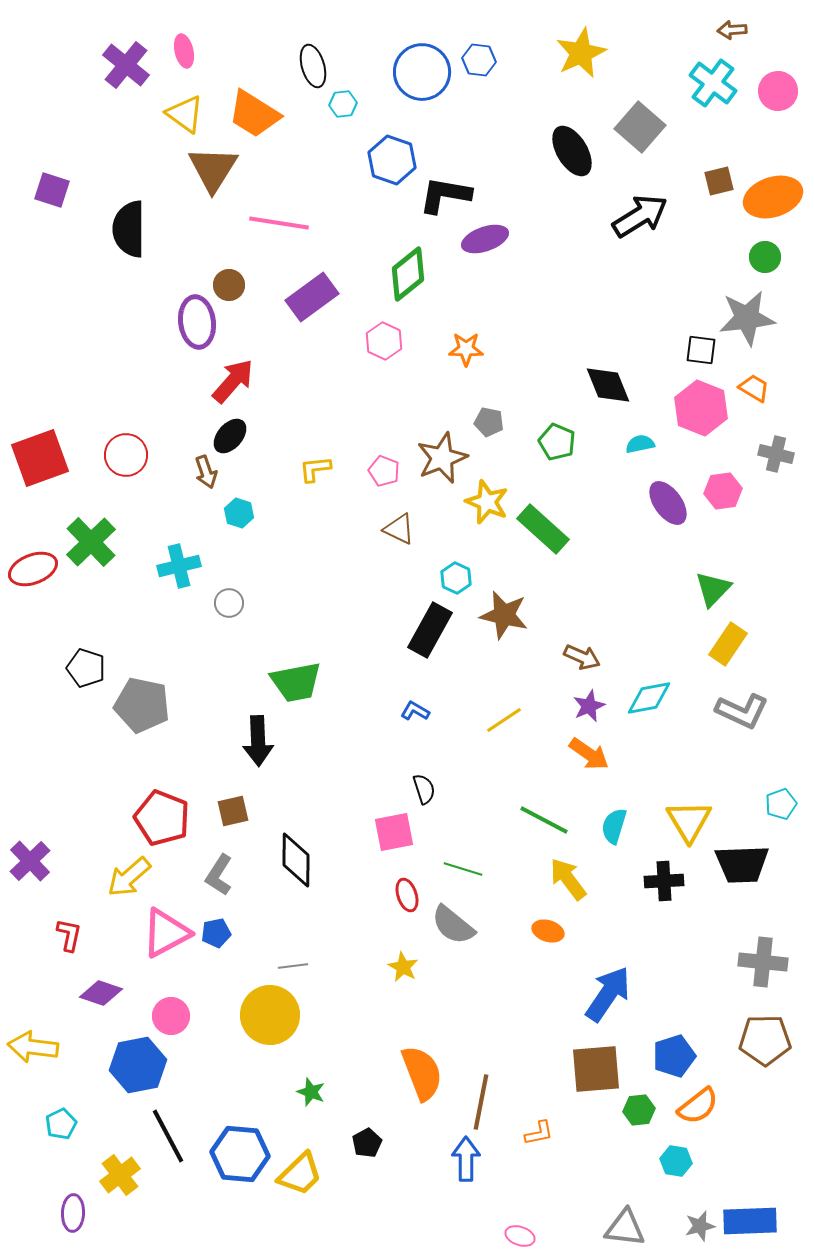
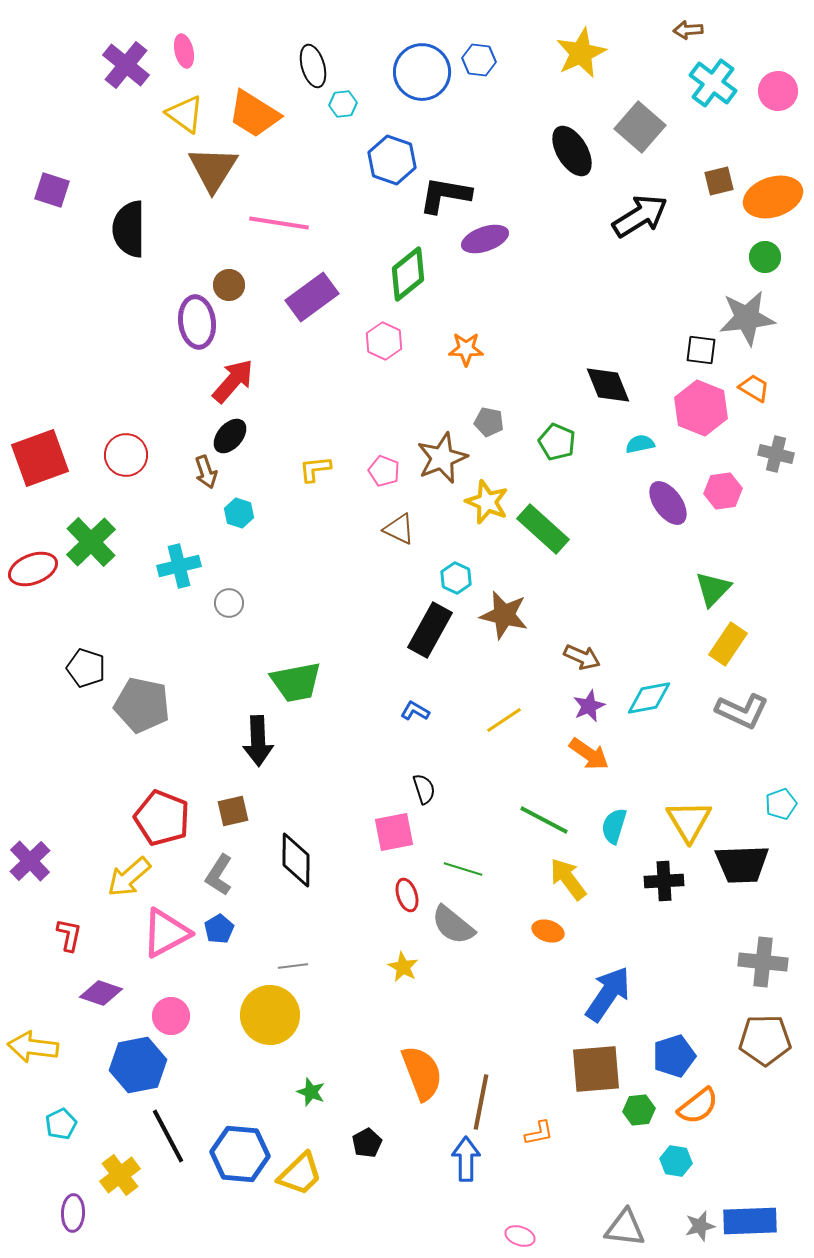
brown arrow at (732, 30): moved 44 px left
blue pentagon at (216, 933): moved 3 px right, 4 px up; rotated 20 degrees counterclockwise
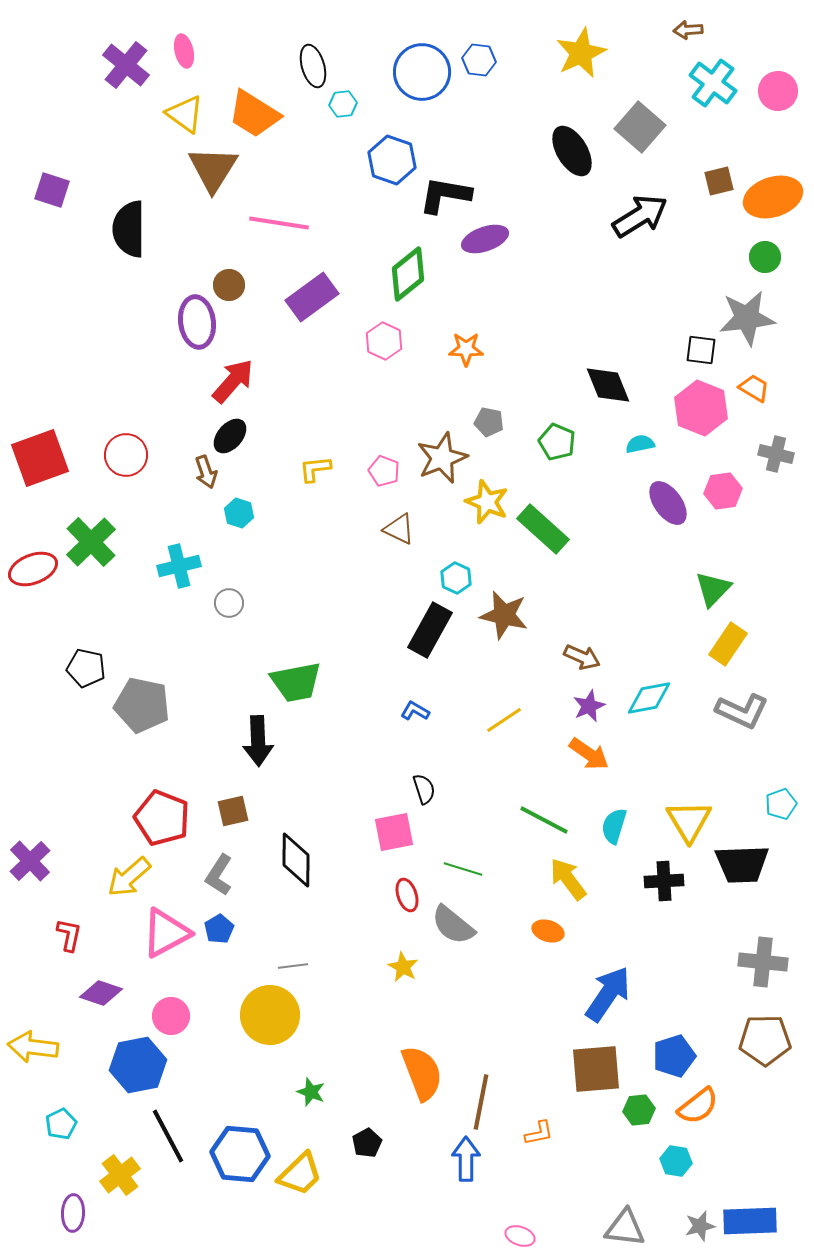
black pentagon at (86, 668): rotated 6 degrees counterclockwise
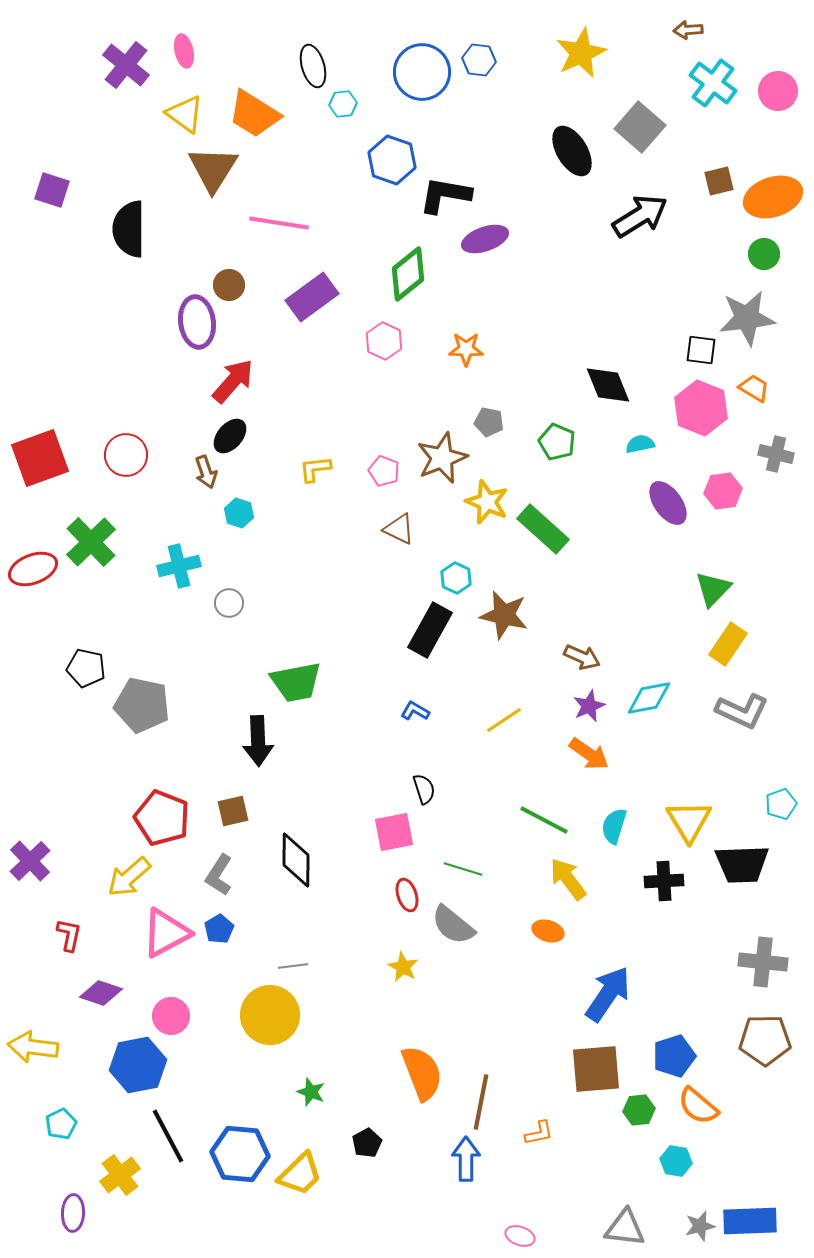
green circle at (765, 257): moved 1 px left, 3 px up
orange semicircle at (698, 1106): rotated 78 degrees clockwise
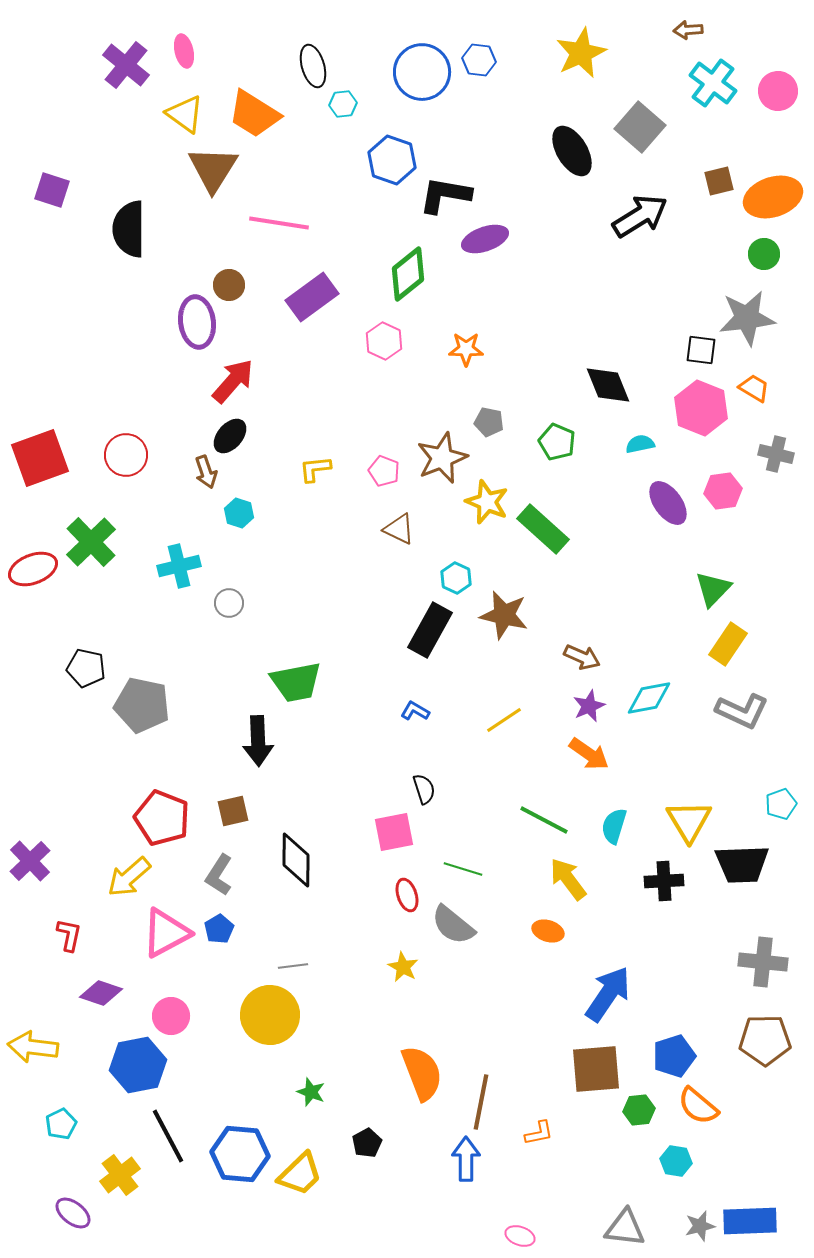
purple ellipse at (73, 1213): rotated 54 degrees counterclockwise
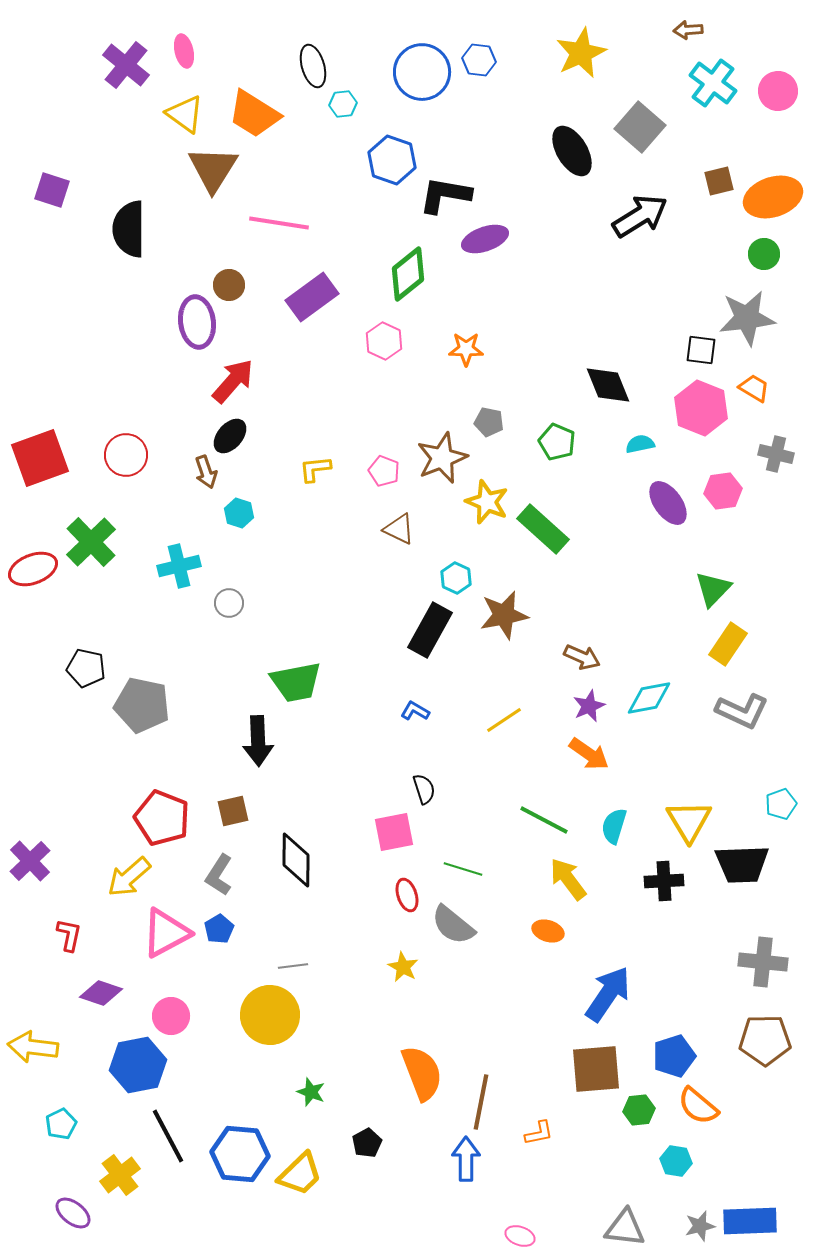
brown star at (504, 615): rotated 24 degrees counterclockwise
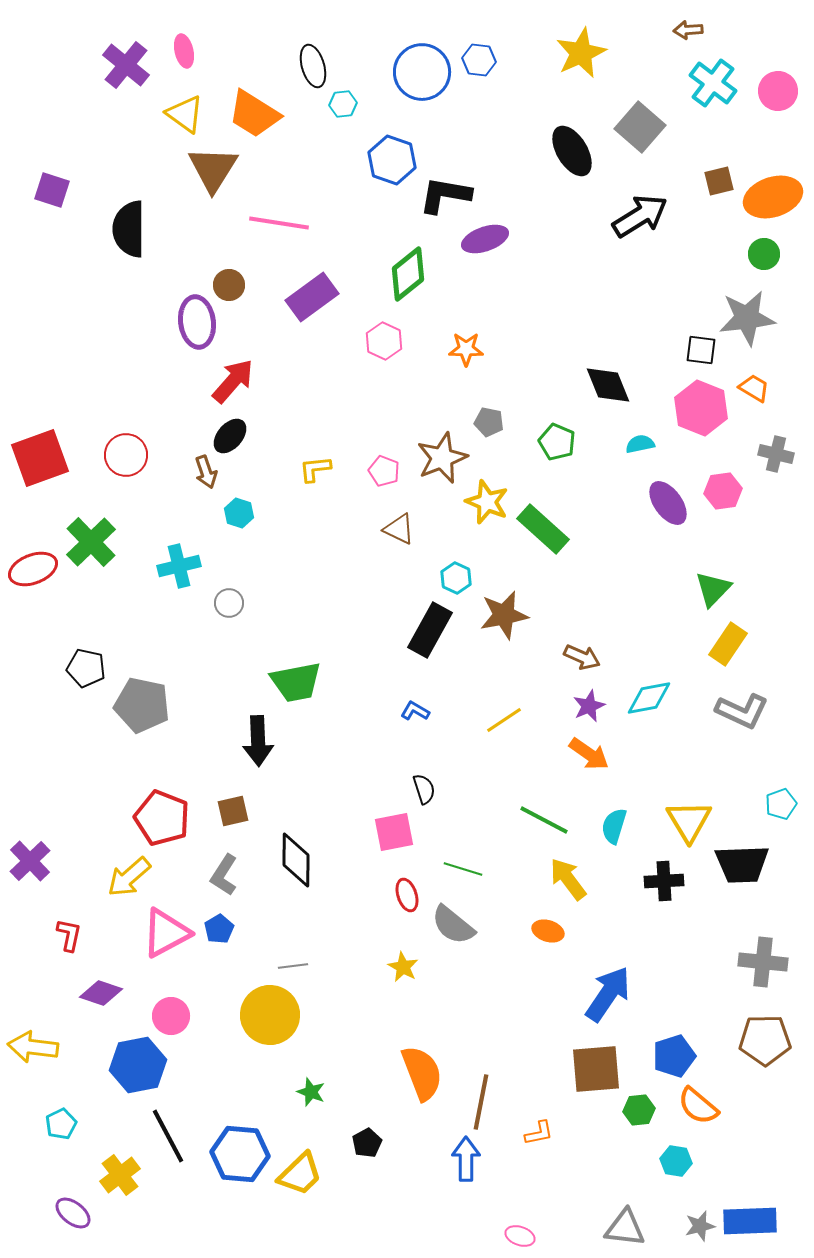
gray L-shape at (219, 875): moved 5 px right
